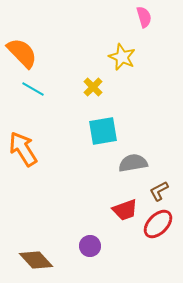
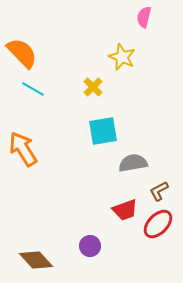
pink semicircle: rotated 150 degrees counterclockwise
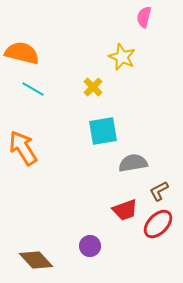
orange semicircle: rotated 32 degrees counterclockwise
orange arrow: moved 1 px up
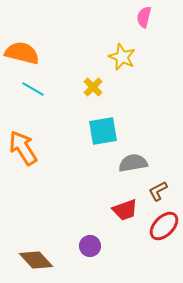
brown L-shape: moved 1 px left
red ellipse: moved 6 px right, 2 px down
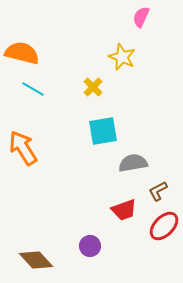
pink semicircle: moved 3 px left; rotated 10 degrees clockwise
red trapezoid: moved 1 px left
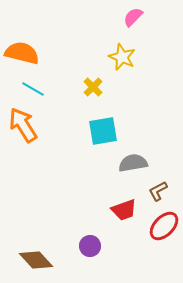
pink semicircle: moved 8 px left; rotated 20 degrees clockwise
orange arrow: moved 23 px up
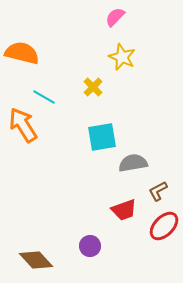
pink semicircle: moved 18 px left
cyan line: moved 11 px right, 8 px down
cyan square: moved 1 px left, 6 px down
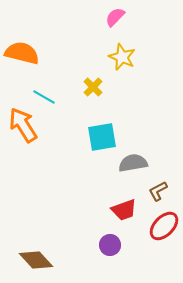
purple circle: moved 20 px right, 1 px up
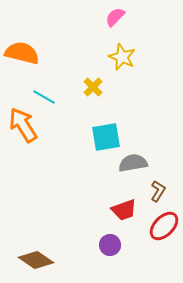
cyan square: moved 4 px right
brown L-shape: rotated 150 degrees clockwise
brown diamond: rotated 12 degrees counterclockwise
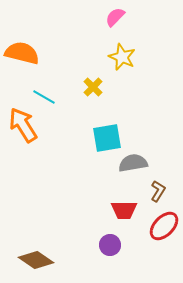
cyan square: moved 1 px right, 1 px down
red trapezoid: rotated 20 degrees clockwise
